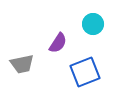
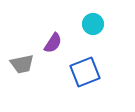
purple semicircle: moved 5 px left
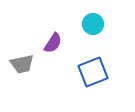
blue square: moved 8 px right
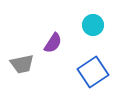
cyan circle: moved 1 px down
blue square: rotated 12 degrees counterclockwise
